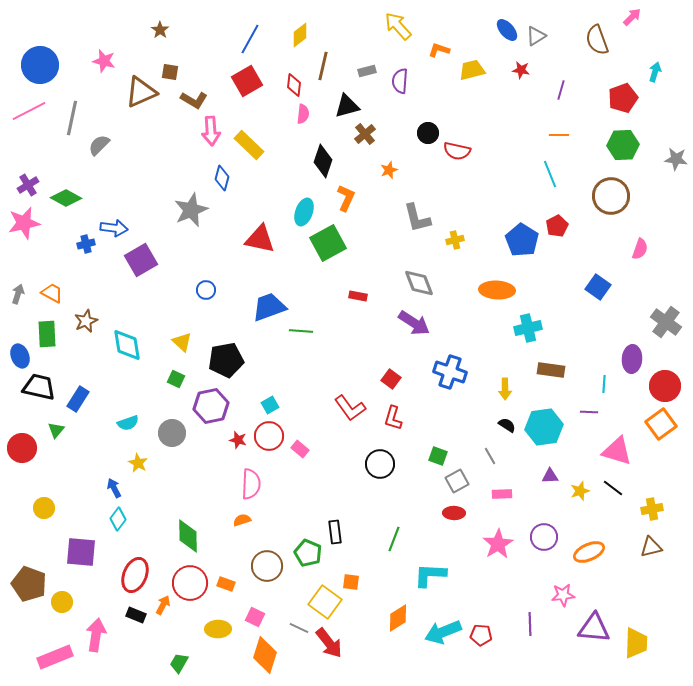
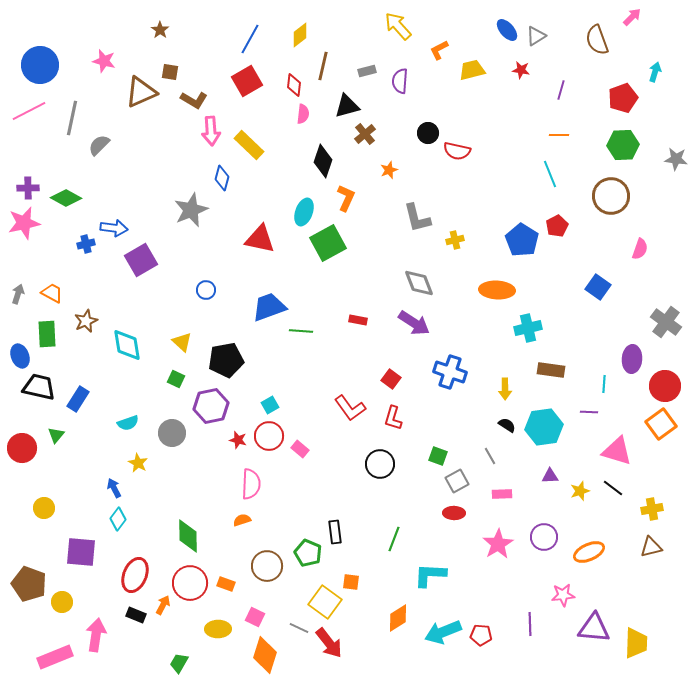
orange L-shape at (439, 50): rotated 45 degrees counterclockwise
purple cross at (28, 185): moved 3 px down; rotated 30 degrees clockwise
red rectangle at (358, 296): moved 24 px down
green triangle at (56, 430): moved 5 px down
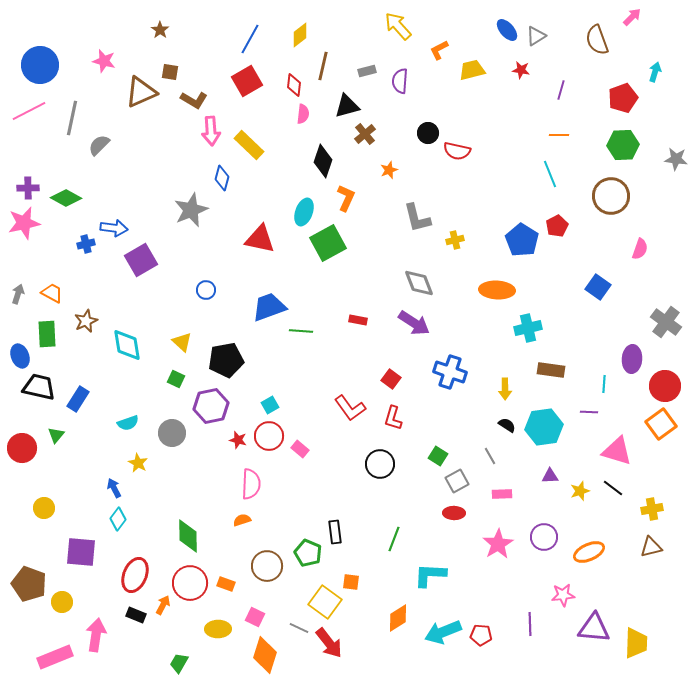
green square at (438, 456): rotated 12 degrees clockwise
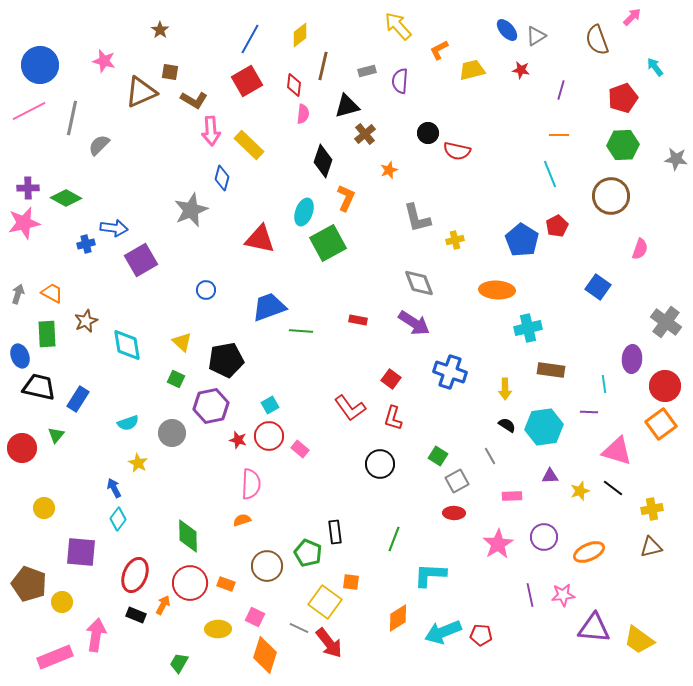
cyan arrow at (655, 72): moved 5 px up; rotated 54 degrees counterclockwise
cyan line at (604, 384): rotated 12 degrees counterclockwise
pink rectangle at (502, 494): moved 10 px right, 2 px down
purple line at (530, 624): moved 29 px up; rotated 10 degrees counterclockwise
yellow trapezoid at (636, 643): moved 3 px right, 3 px up; rotated 124 degrees clockwise
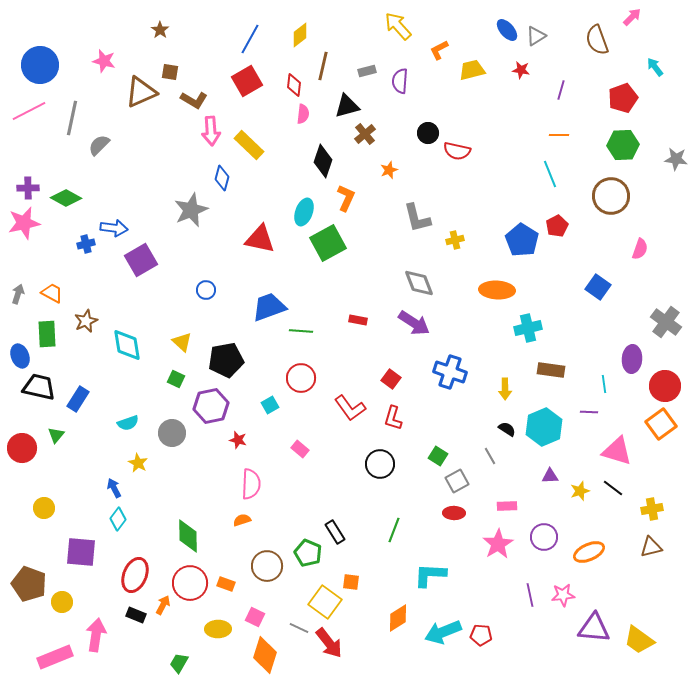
black semicircle at (507, 425): moved 4 px down
cyan hexagon at (544, 427): rotated 15 degrees counterclockwise
red circle at (269, 436): moved 32 px right, 58 px up
pink rectangle at (512, 496): moved 5 px left, 10 px down
black rectangle at (335, 532): rotated 25 degrees counterclockwise
green line at (394, 539): moved 9 px up
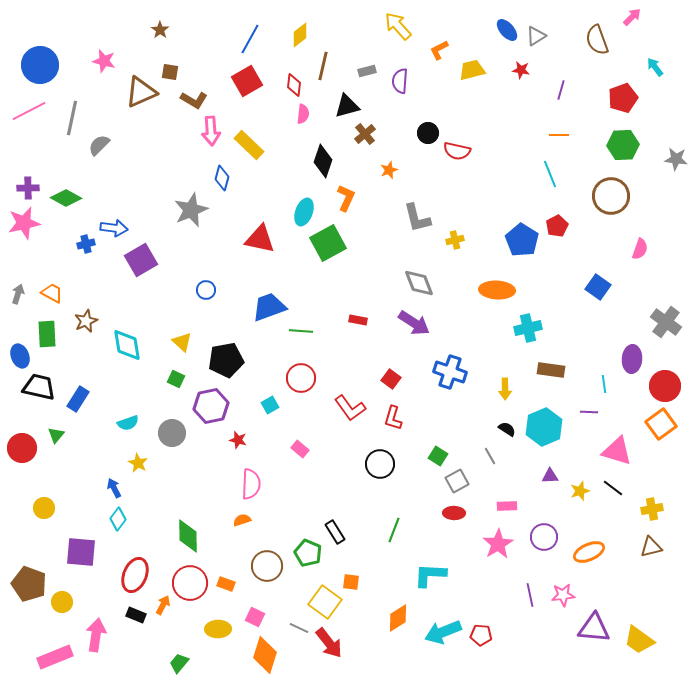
green trapezoid at (179, 663): rotated 10 degrees clockwise
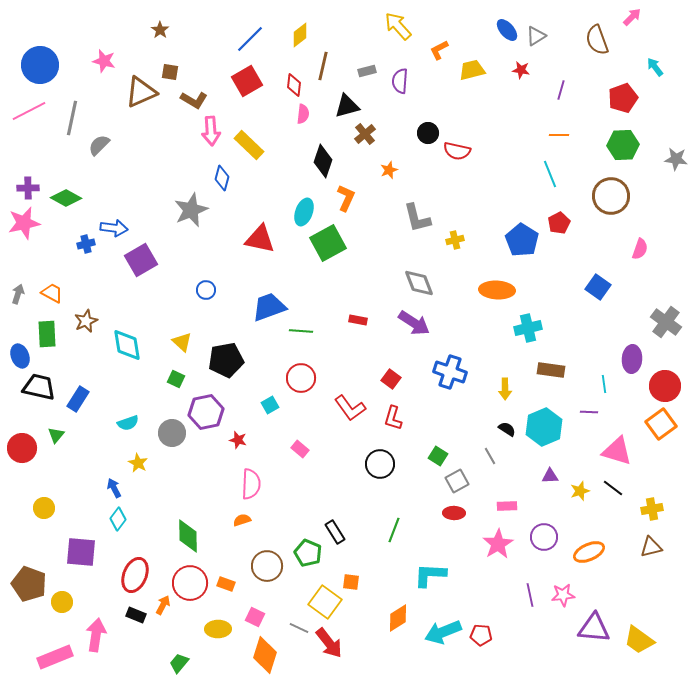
blue line at (250, 39): rotated 16 degrees clockwise
red pentagon at (557, 226): moved 2 px right, 3 px up
purple hexagon at (211, 406): moved 5 px left, 6 px down
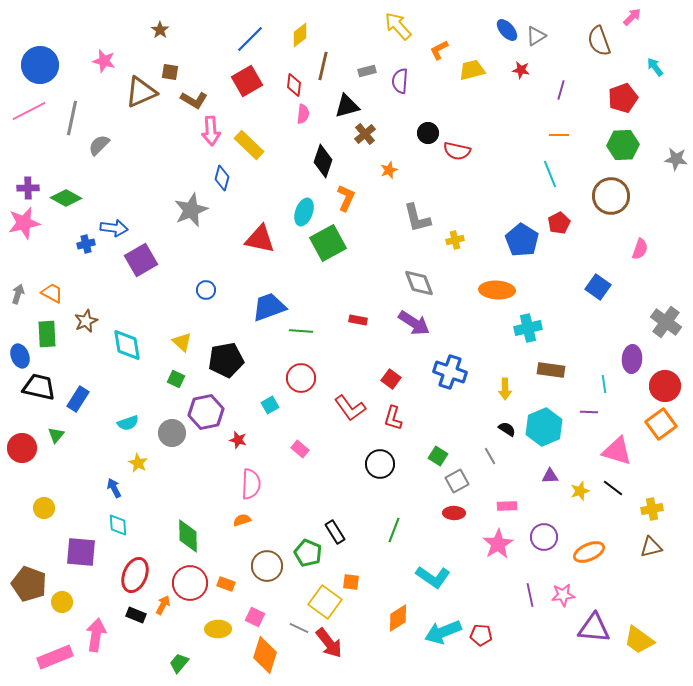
brown semicircle at (597, 40): moved 2 px right, 1 px down
cyan diamond at (118, 519): moved 6 px down; rotated 40 degrees counterclockwise
cyan L-shape at (430, 575): moved 3 px right, 2 px down; rotated 148 degrees counterclockwise
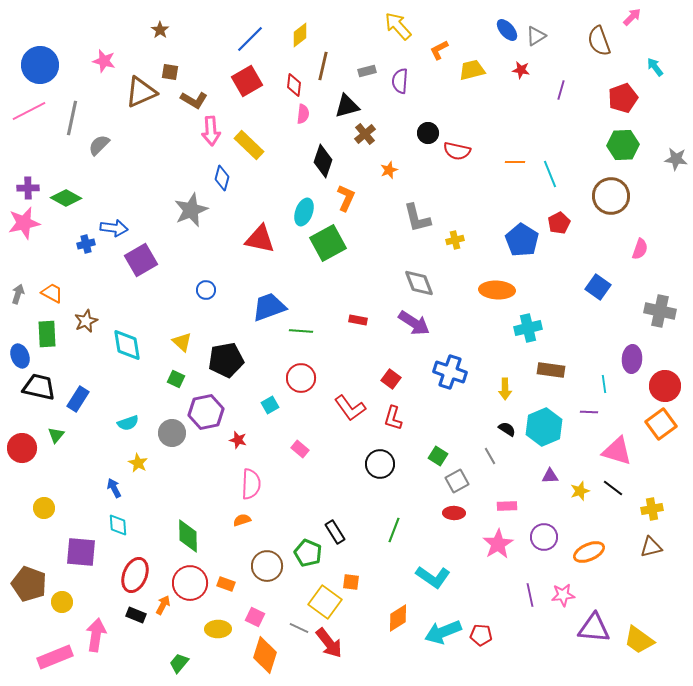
orange line at (559, 135): moved 44 px left, 27 px down
gray cross at (666, 322): moved 6 px left, 11 px up; rotated 24 degrees counterclockwise
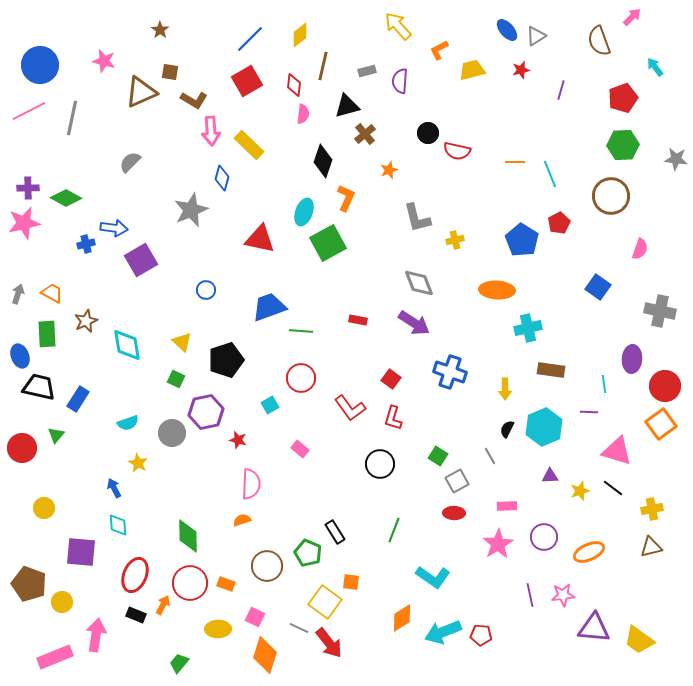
red star at (521, 70): rotated 24 degrees counterclockwise
gray semicircle at (99, 145): moved 31 px right, 17 px down
black pentagon at (226, 360): rotated 8 degrees counterclockwise
black semicircle at (507, 429): rotated 96 degrees counterclockwise
orange diamond at (398, 618): moved 4 px right
